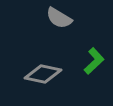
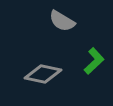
gray semicircle: moved 3 px right, 3 px down
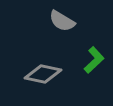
green L-shape: moved 1 px up
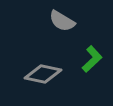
green L-shape: moved 2 px left, 1 px up
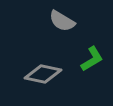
green L-shape: rotated 12 degrees clockwise
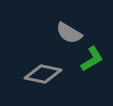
gray semicircle: moved 7 px right, 12 px down
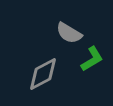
gray diamond: rotated 39 degrees counterclockwise
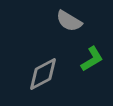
gray semicircle: moved 12 px up
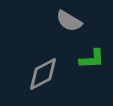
green L-shape: rotated 28 degrees clockwise
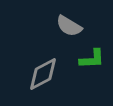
gray semicircle: moved 5 px down
